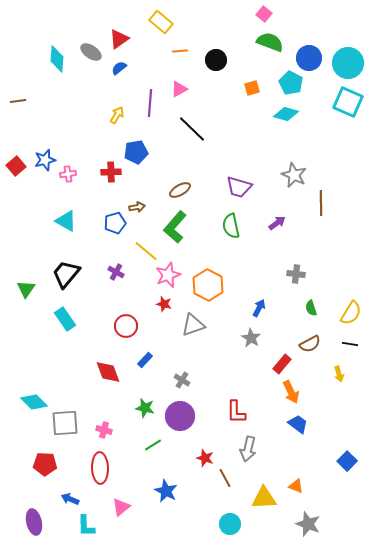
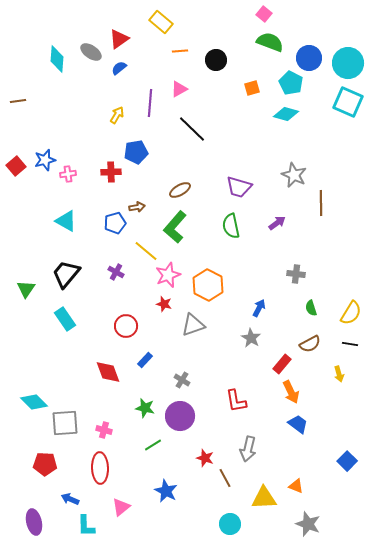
red L-shape at (236, 412): moved 11 px up; rotated 10 degrees counterclockwise
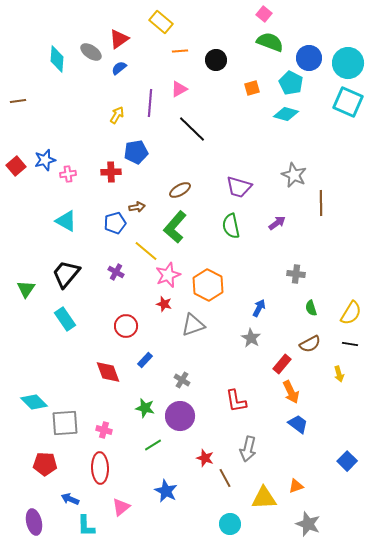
orange triangle at (296, 486): rotated 42 degrees counterclockwise
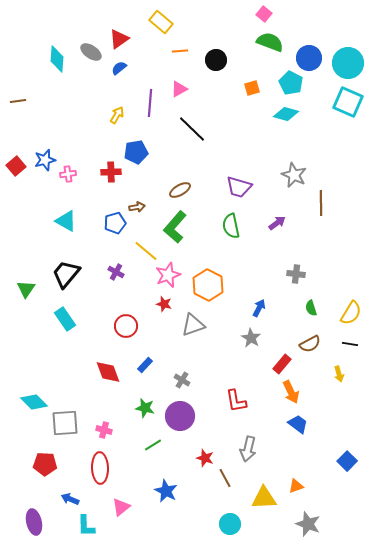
blue rectangle at (145, 360): moved 5 px down
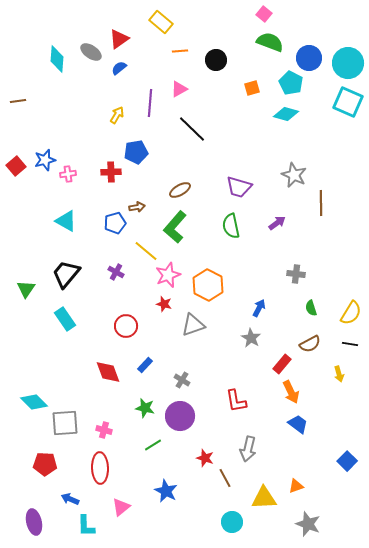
cyan circle at (230, 524): moved 2 px right, 2 px up
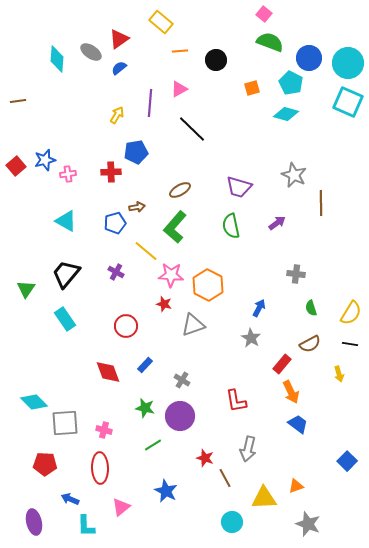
pink star at (168, 275): moved 3 px right; rotated 25 degrees clockwise
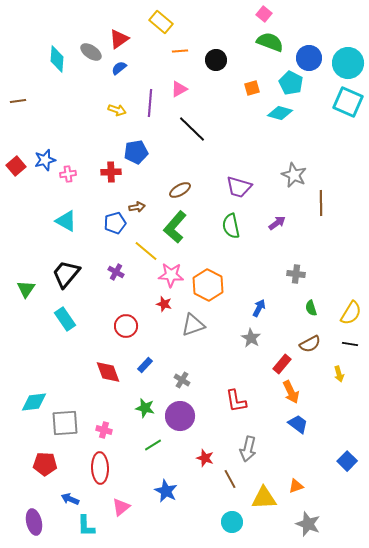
cyan diamond at (286, 114): moved 6 px left, 1 px up
yellow arrow at (117, 115): moved 5 px up; rotated 78 degrees clockwise
cyan diamond at (34, 402): rotated 52 degrees counterclockwise
brown line at (225, 478): moved 5 px right, 1 px down
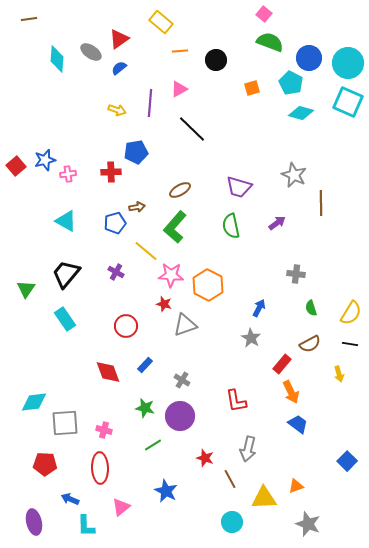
brown line at (18, 101): moved 11 px right, 82 px up
cyan diamond at (280, 113): moved 21 px right
gray triangle at (193, 325): moved 8 px left
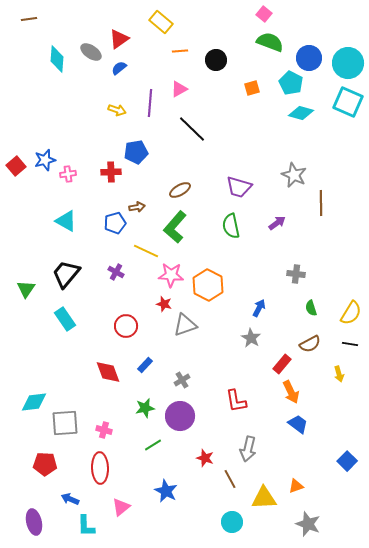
yellow line at (146, 251): rotated 15 degrees counterclockwise
gray cross at (182, 380): rotated 28 degrees clockwise
green star at (145, 408): rotated 24 degrees counterclockwise
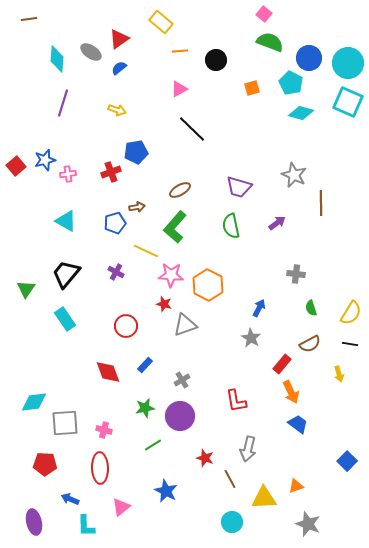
purple line at (150, 103): moved 87 px left; rotated 12 degrees clockwise
red cross at (111, 172): rotated 18 degrees counterclockwise
